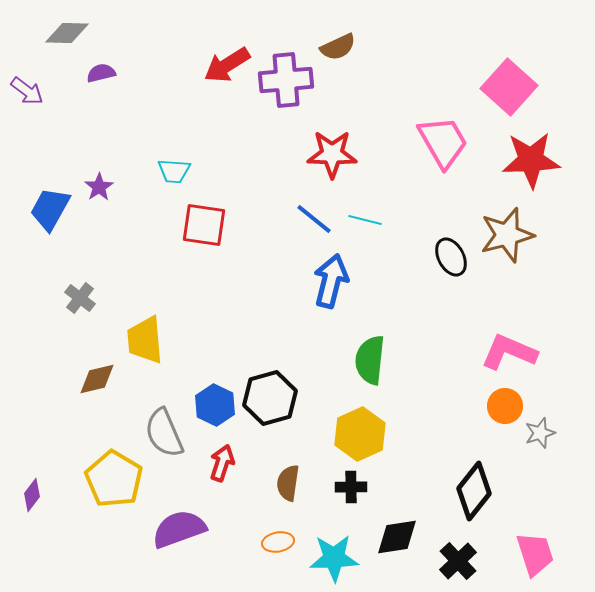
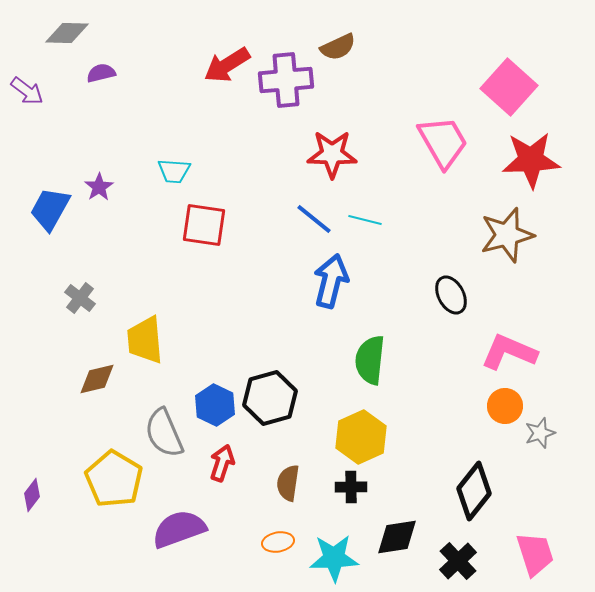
black ellipse at (451, 257): moved 38 px down
yellow hexagon at (360, 434): moved 1 px right, 3 px down
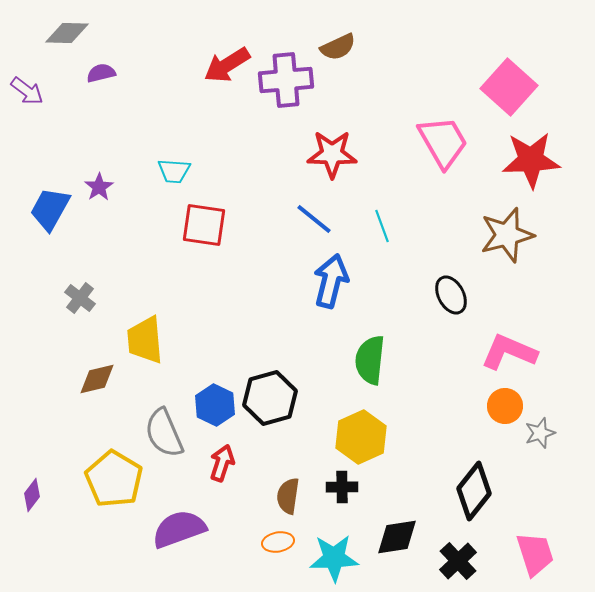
cyan line at (365, 220): moved 17 px right, 6 px down; rotated 56 degrees clockwise
brown semicircle at (288, 483): moved 13 px down
black cross at (351, 487): moved 9 px left
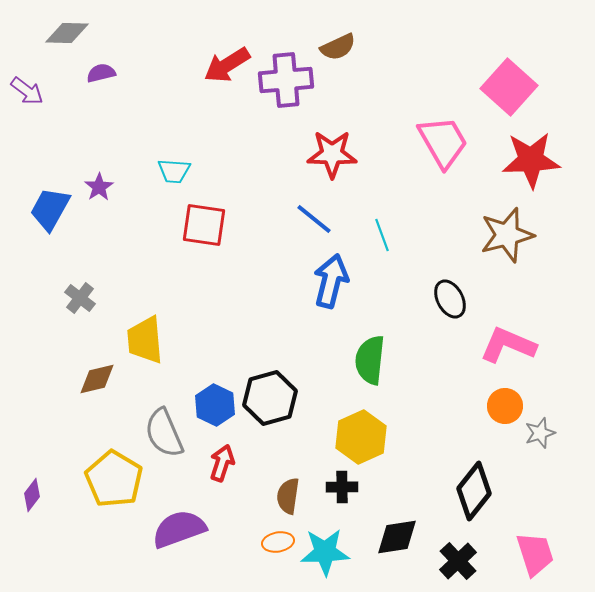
cyan line at (382, 226): moved 9 px down
black ellipse at (451, 295): moved 1 px left, 4 px down
pink L-shape at (509, 352): moved 1 px left, 7 px up
cyan star at (334, 558): moved 9 px left, 6 px up
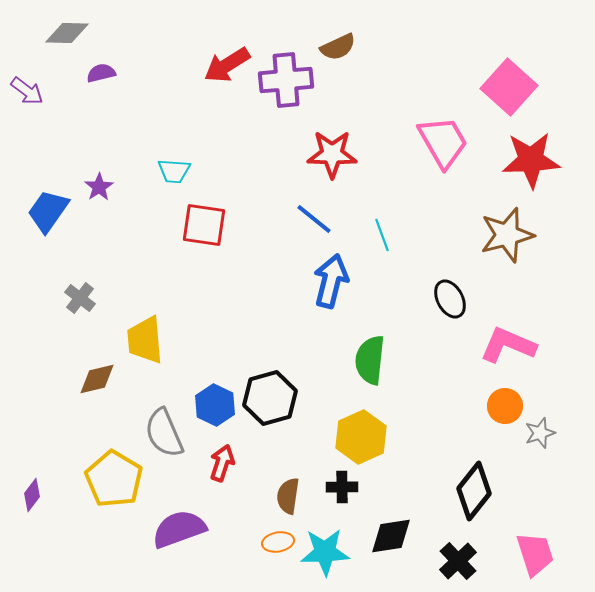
blue trapezoid at (50, 209): moved 2 px left, 2 px down; rotated 6 degrees clockwise
black diamond at (397, 537): moved 6 px left, 1 px up
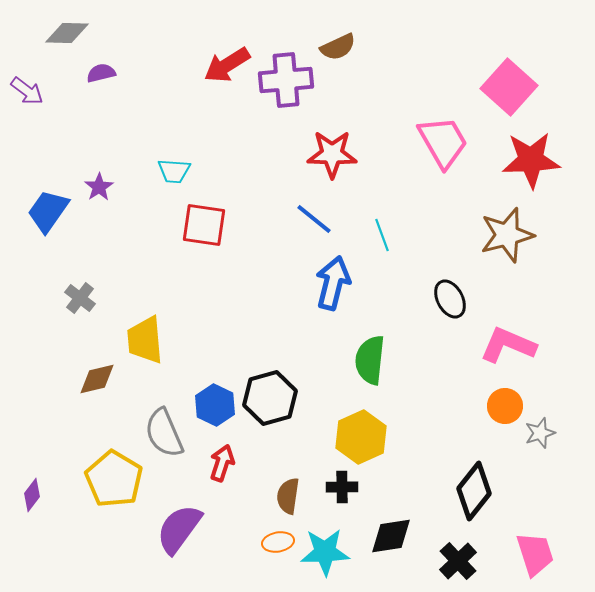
blue arrow at (331, 281): moved 2 px right, 2 px down
purple semicircle at (179, 529): rotated 34 degrees counterclockwise
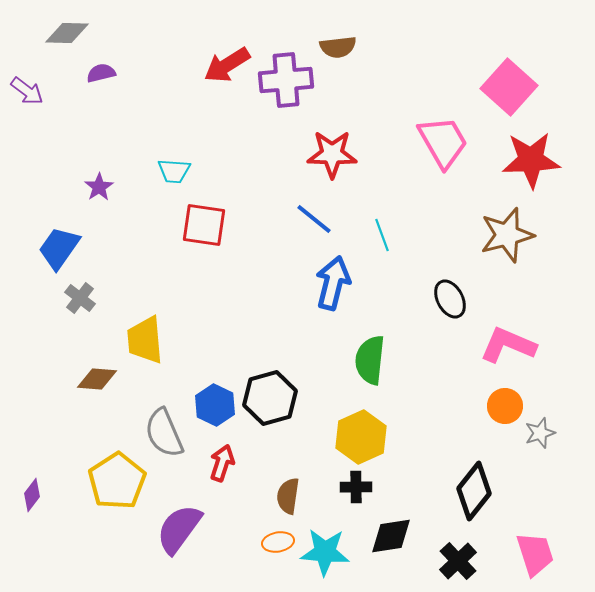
brown semicircle at (338, 47): rotated 18 degrees clockwise
blue trapezoid at (48, 211): moved 11 px right, 37 px down
brown diamond at (97, 379): rotated 18 degrees clockwise
yellow pentagon at (114, 479): moved 3 px right, 2 px down; rotated 8 degrees clockwise
black cross at (342, 487): moved 14 px right
cyan star at (325, 552): rotated 6 degrees clockwise
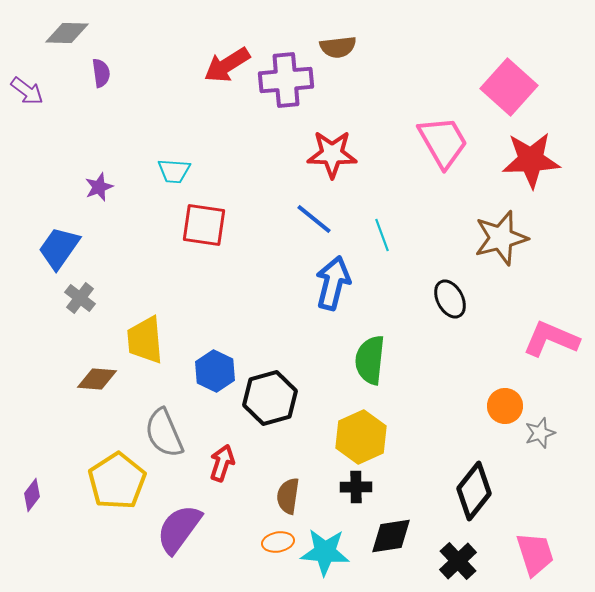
purple semicircle at (101, 73): rotated 96 degrees clockwise
purple star at (99, 187): rotated 12 degrees clockwise
brown star at (507, 235): moved 6 px left, 3 px down
pink L-shape at (508, 345): moved 43 px right, 6 px up
blue hexagon at (215, 405): moved 34 px up
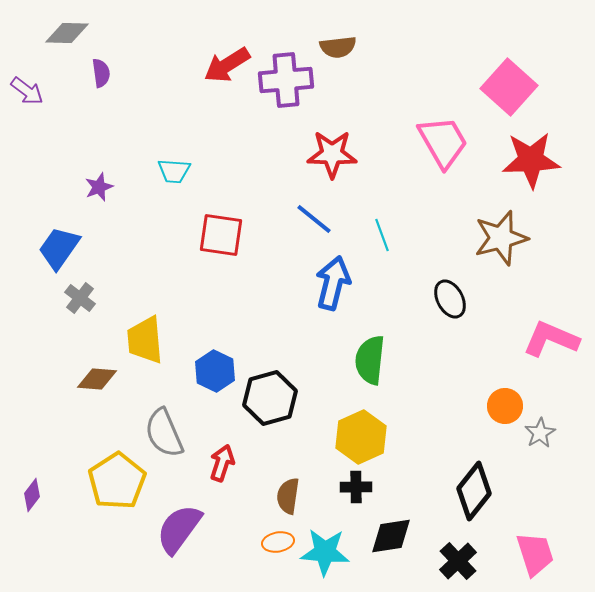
red square at (204, 225): moved 17 px right, 10 px down
gray star at (540, 433): rotated 12 degrees counterclockwise
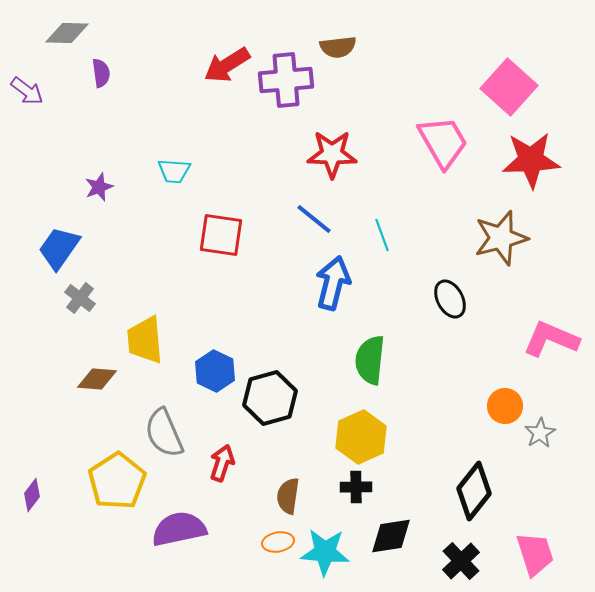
purple semicircle at (179, 529): rotated 42 degrees clockwise
black cross at (458, 561): moved 3 px right
